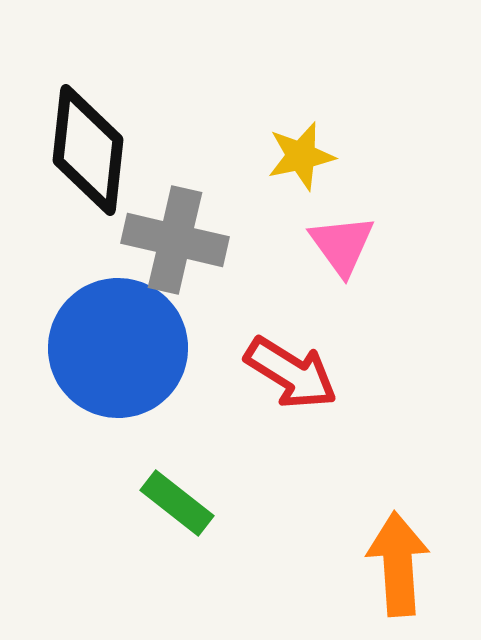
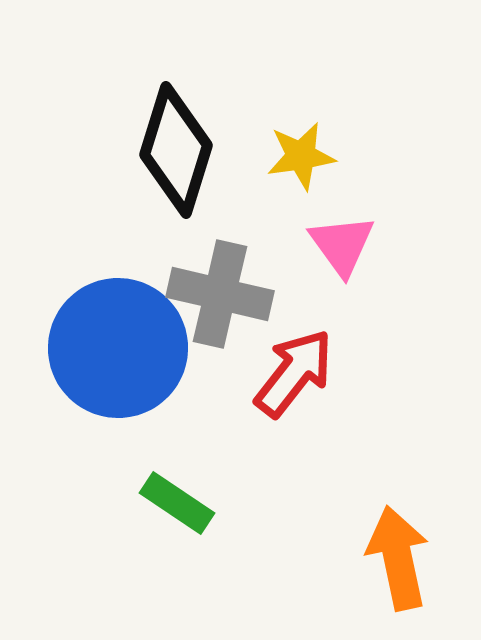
black diamond: moved 88 px right; rotated 11 degrees clockwise
yellow star: rotated 4 degrees clockwise
gray cross: moved 45 px right, 54 px down
red arrow: moved 3 px right; rotated 84 degrees counterclockwise
green rectangle: rotated 4 degrees counterclockwise
orange arrow: moved 6 px up; rotated 8 degrees counterclockwise
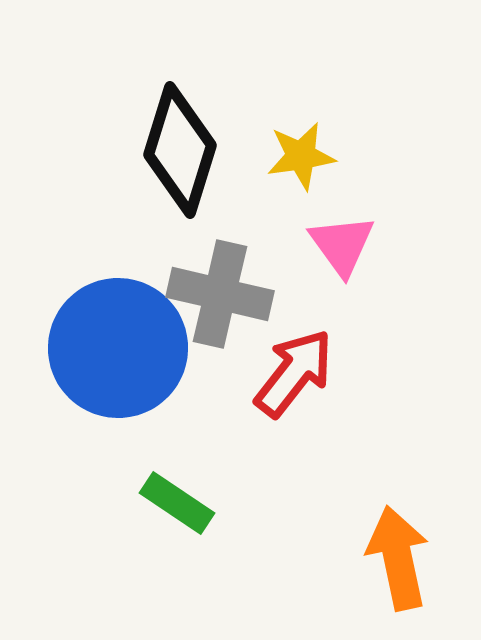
black diamond: moved 4 px right
